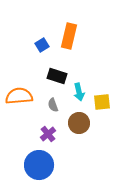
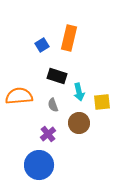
orange rectangle: moved 2 px down
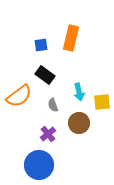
orange rectangle: moved 2 px right
blue square: moved 1 px left; rotated 24 degrees clockwise
black rectangle: moved 12 px left, 1 px up; rotated 18 degrees clockwise
orange semicircle: rotated 148 degrees clockwise
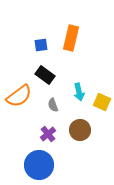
yellow square: rotated 30 degrees clockwise
brown circle: moved 1 px right, 7 px down
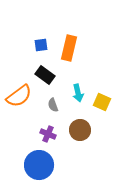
orange rectangle: moved 2 px left, 10 px down
cyan arrow: moved 1 px left, 1 px down
purple cross: rotated 28 degrees counterclockwise
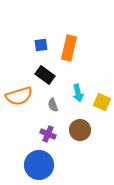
orange semicircle: rotated 20 degrees clockwise
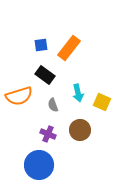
orange rectangle: rotated 25 degrees clockwise
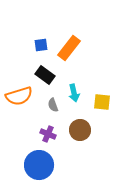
cyan arrow: moved 4 px left
yellow square: rotated 18 degrees counterclockwise
